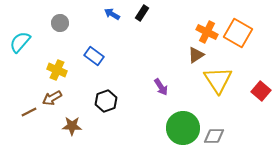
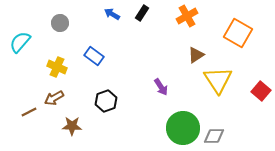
orange cross: moved 20 px left, 16 px up; rotated 35 degrees clockwise
yellow cross: moved 3 px up
brown arrow: moved 2 px right
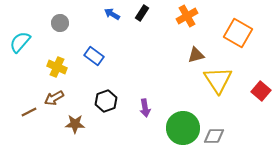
brown triangle: rotated 18 degrees clockwise
purple arrow: moved 16 px left, 21 px down; rotated 24 degrees clockwise
brown star: moved 3 px right, 2 px up
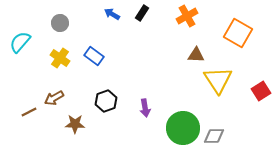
brown triangle: rotated 18 degrees clockwise
yellow cross: moved 3 px right, 9 px up; rotated 12 degrees clockwise
red square: rotated 18 degrees clockwise
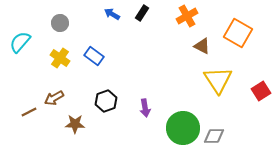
brown triangle: moved 6 px right, 9 px up; rotated 24 degrees clockwise
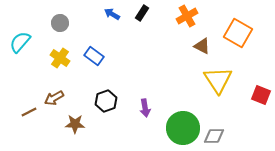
red square: moved 4 px down; rotated 36 degrees counterclockwise
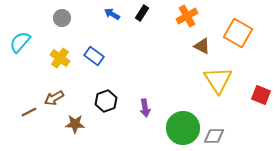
gray circle: moved 2 px right, 5 px up
